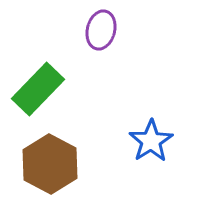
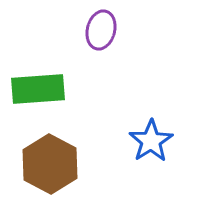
green rectangle: rotated 42 degrees clockwise
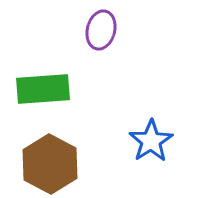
green rectangle: moved 5 px right
